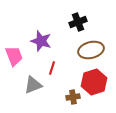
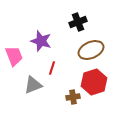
brown ellipse: rotated 10 degrees counterclockwise
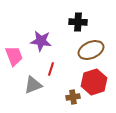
black cross: rotated 24 degrees clockwise
purple star: rotated 10 degrees counterclockwise
red line: moved 1 px left, 1 px down
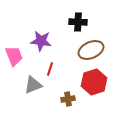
red line: moved 1 px left
brown cross: moved 5 px left, 2 px down
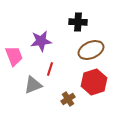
purple star: rotated 15 degrees counterclockwise
brown cross: rotated 24 degrees counterclockwise
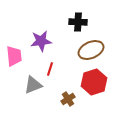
pink trapezoid: rotated 15 degrees clockwise
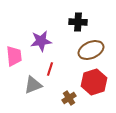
brown cross: moved 1 px right, 1 px up
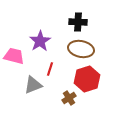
purple star: moved 1 px left; rotated 25 degrees counterclockwise
brown ellipse: moved 10 px left, 1 px up; rotated 35 degrees clockwise
pink trapezoid: rotated 70 degrees counterclockwise
red hexagon: moved 7 px left, 3 px up
